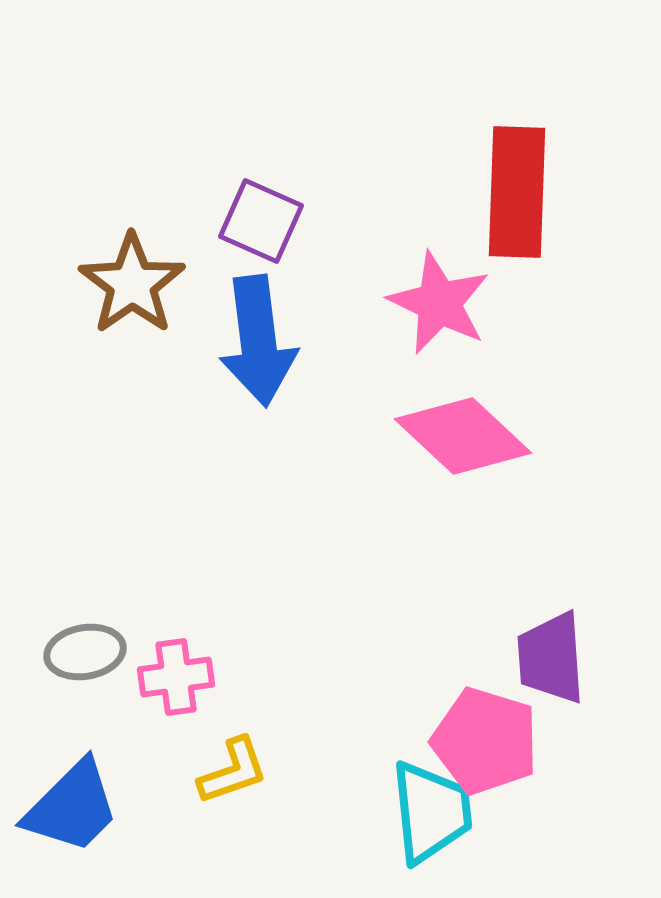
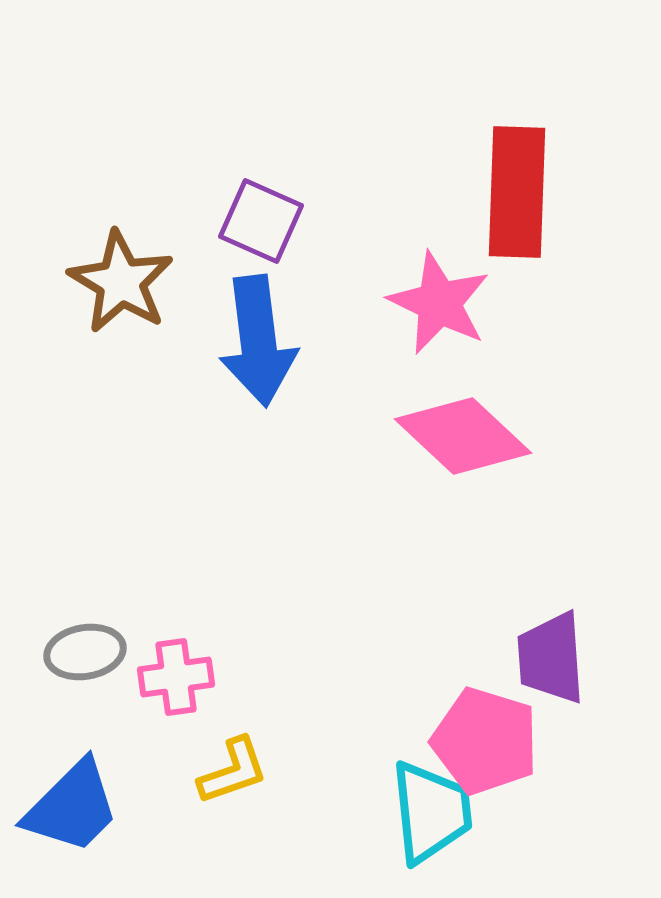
brown star: moved 11 px left, 2 px up; rotated 6 degrees counterclockwise
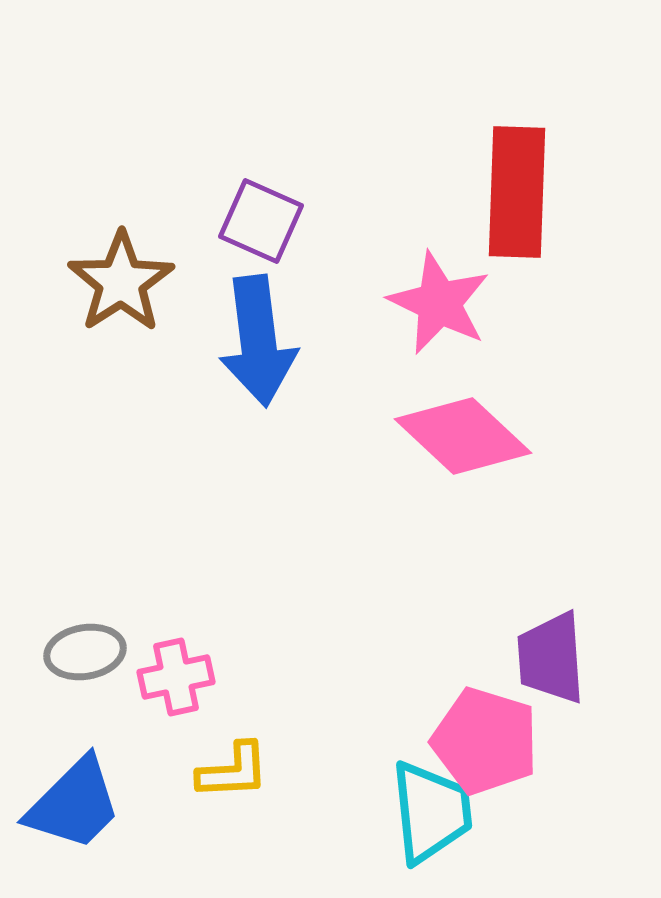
brown star: rotated 8 degrees clockwise
pink cross: rotated 4 degrees counterclockwise
yellow L-shape: rotated 16 degrees clockwise
blue trapezoid: moved 2 px right, 3 px up
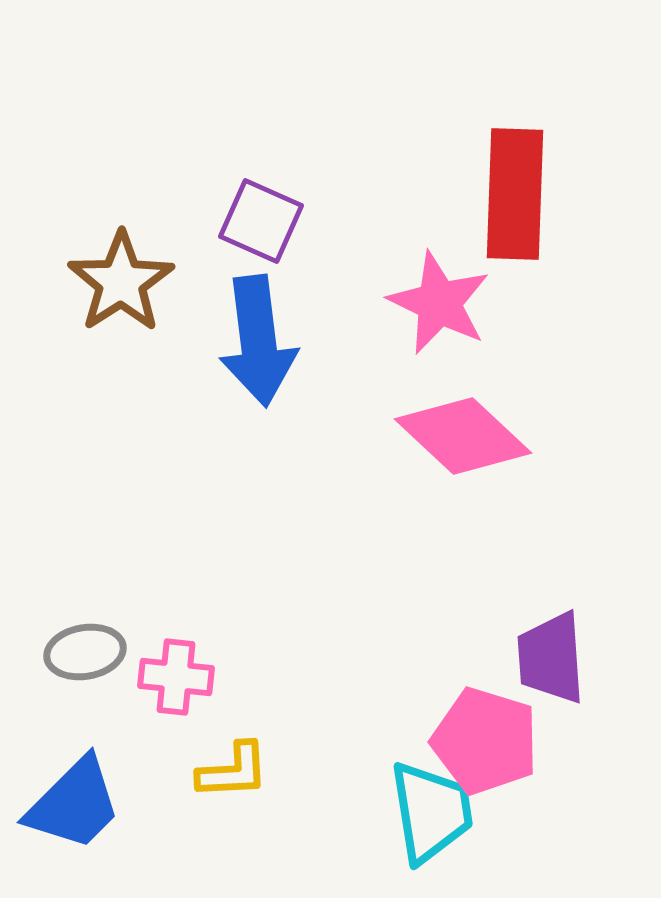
red rectangle: moved 2 px left, 2 px down
pink cross: rotated 18 degrees clockwise
cyan trapezoid: rotated 3 degrees counterclockwise
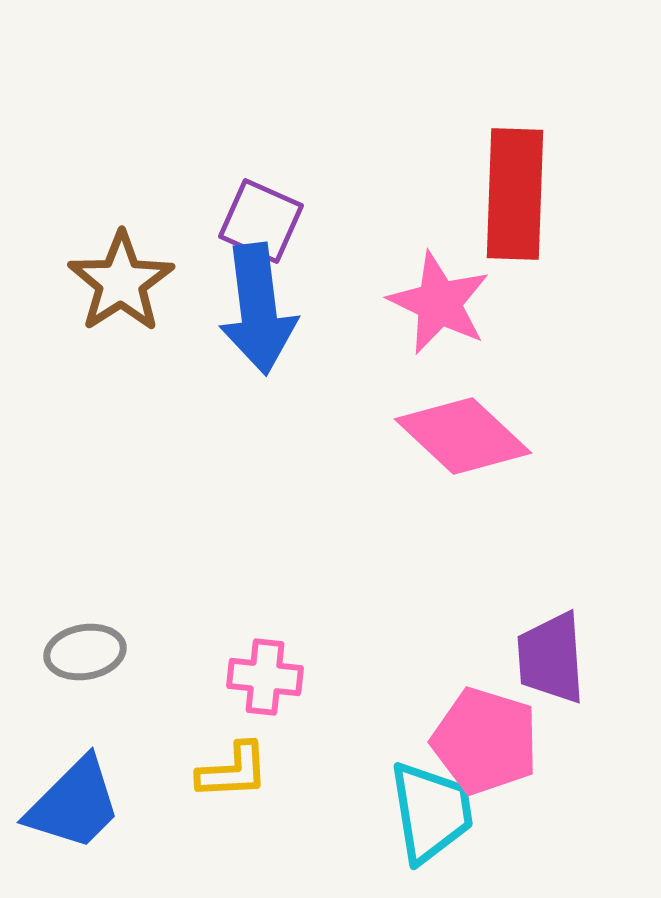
blue arrow: moved 32 px up
pink cross: moved 89 px right
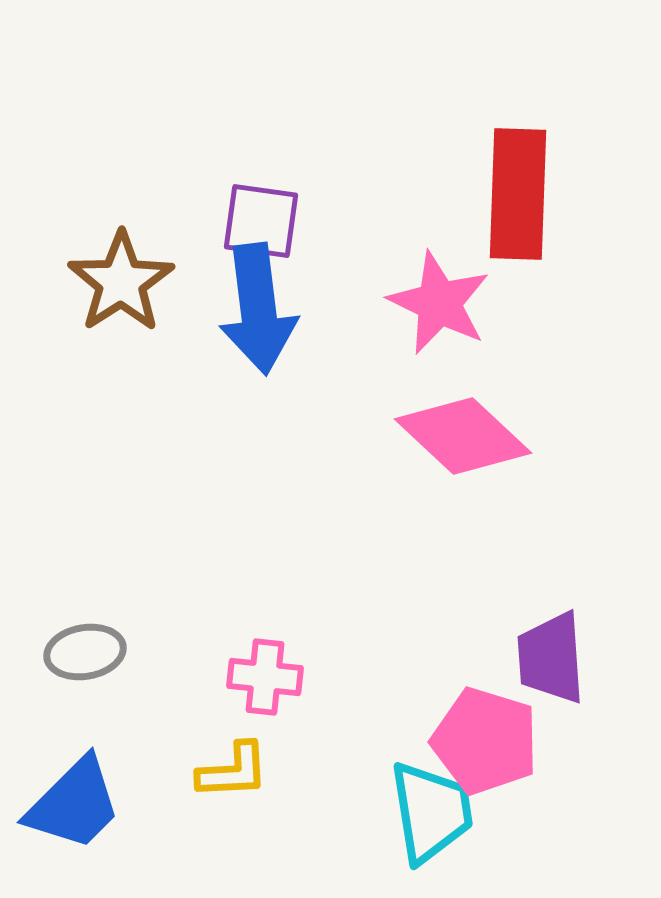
red rectangle: moved 3 px right
purple square: rotated 16 degrees counterclockwise
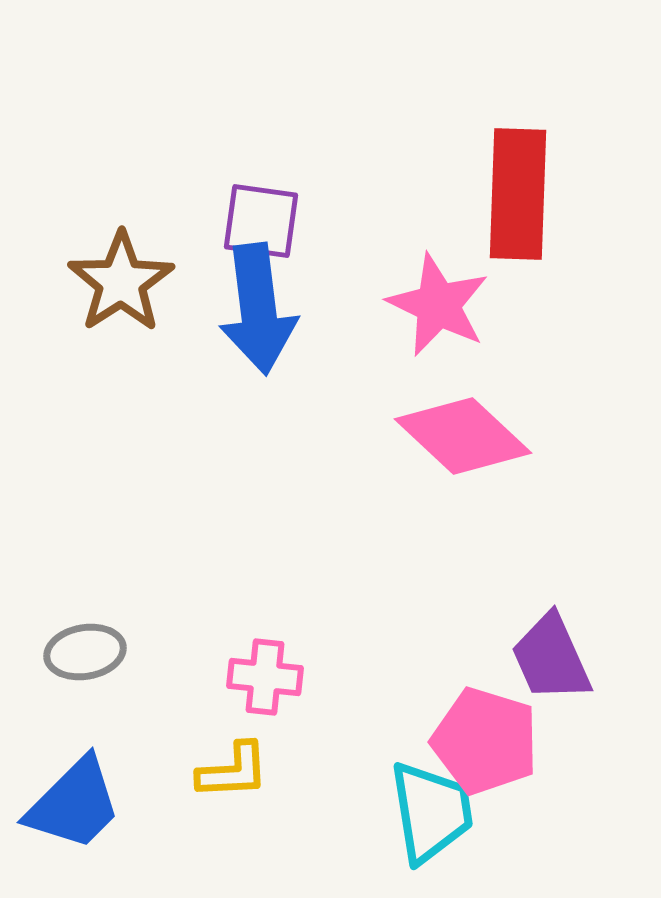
pink star: moved 1 px left, 2 px down
purple trapezoid: rotated 20 degrees counterclockwise
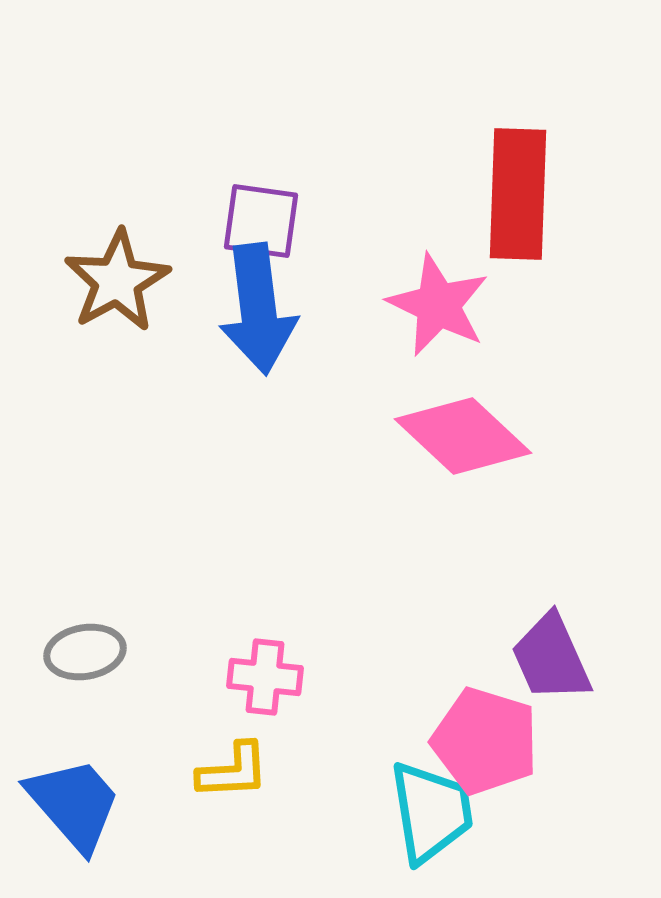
brown star: moved 4 px left, 1 px up; rotated 4 degrees clockwise
blue trapezoid: rotated 86 degrees counterclockwise
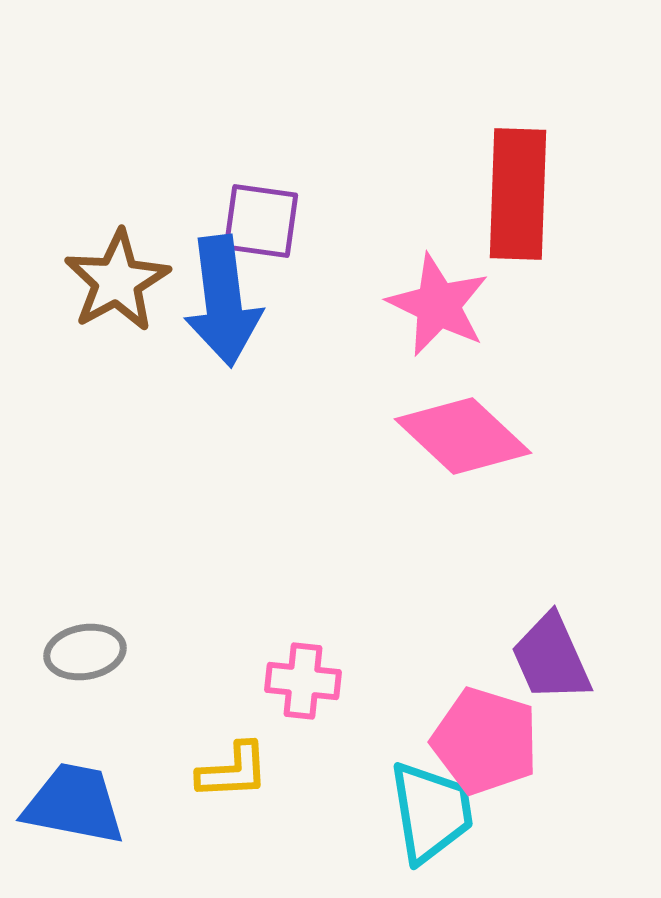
blue arrow: moved 35 px left, 8 px up
pink cross: moved 38 px right, 4 px down
blue trapezoid: rotated 38 degrees counterclockwise
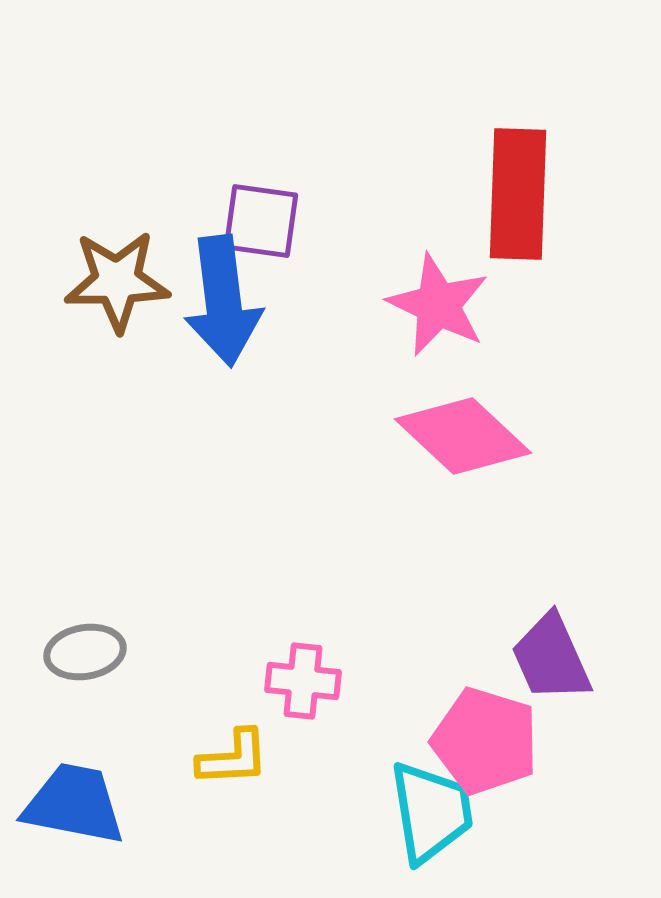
brown star: rotated 28 degrees clockwise
yellow L-shape: moved 13 px up
